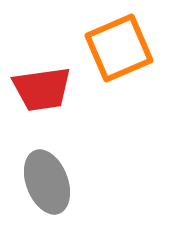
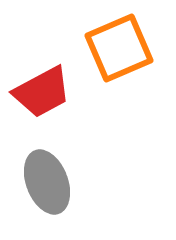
red trapezoid: moved 3 px down; rotated 20 degrees counterclockwise
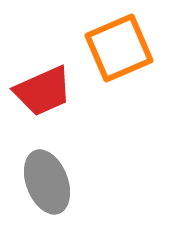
red trapezoid: moved 1 px right, 1 px up; rotated 4 degrees clockwise
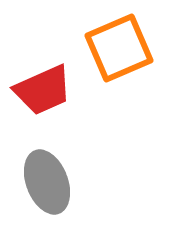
red trapezoid: moved 1 px up
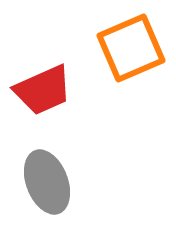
orange square: moved 12 px right
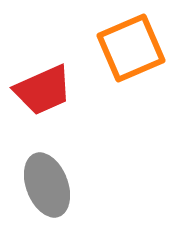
gray ellipse: moved 3 px down
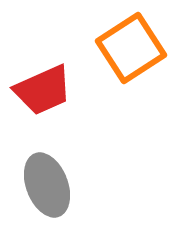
orange square: rotated 10 degrees counterclockwise
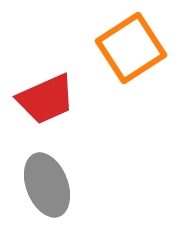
red trapezoid: moved 3 px right, 9 px down
